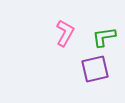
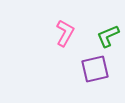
green L-shape: moved 4 px right, 1 px up; rotated 15 degrees counterclockwise
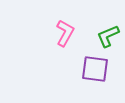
purple square: rotated 20 degrees clockwise
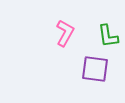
green L-shape: rotated 75 degrees counterclockwise
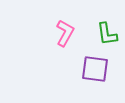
green L-shape: moved 1 px left, 2 px up
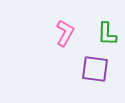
green L-shape: rotated 10 degrees clockwise
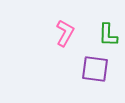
green L-shape: moved 1 px right, 1 px down
